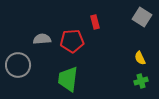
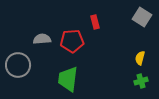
yellow semicircle: rotated 40 degrees clockwise
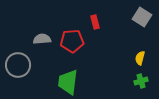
green trapezoid: moved 3 px down
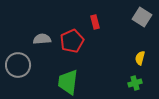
red pentagon: rotated 20 degrees counterclockwise
green cross: moved 6 px left, 2 px down
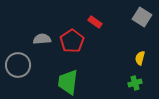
red rectangle: rotated 40 degrees counterclockwise
red pentagon: rotated 10 degrees counterclockwise
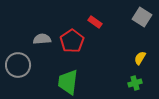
yellow semicircle: rotated 16 degrees clockwise
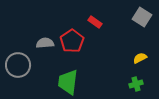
gray semicircle: moved 3 px right, 4 px down
yellow semicircle: rotated 32 degrees clockwise
green cross: moved 1 px right, 1 px down
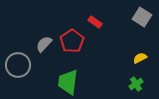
gray semicircle: moved 1 px left, 1 px down; rotated 42 degrees counterclockwise
green cross: rotated 16 degrees counterclockwise
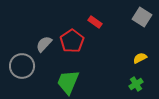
gray circle: moved 4 px right, 1 px down
green trapezoid: rotated 16 degrees clockwise
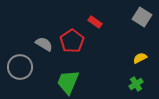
gray semicircle: rotated 78 degrees clockwise
gray circle: moved 2 px left, 1 px down
